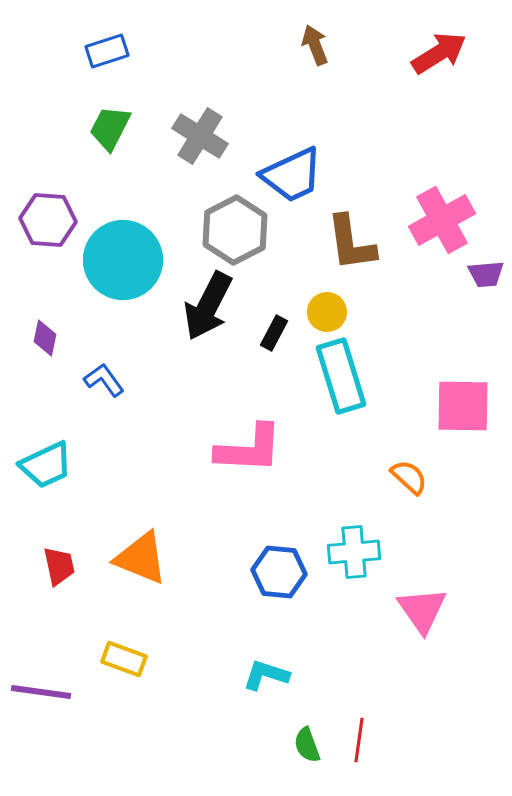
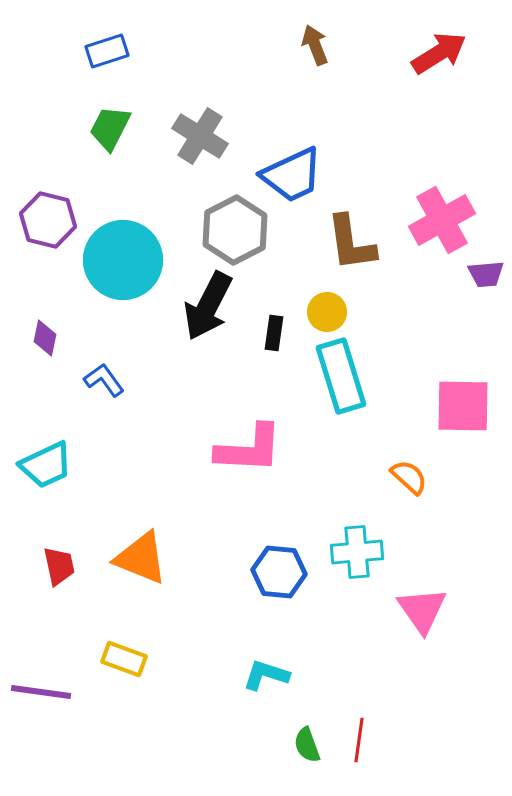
purple hexagon: rotated 10 degrees clockwise
black rectangle: rotated 20 degrees counterclockwise
cyan cross: moved 3 px right
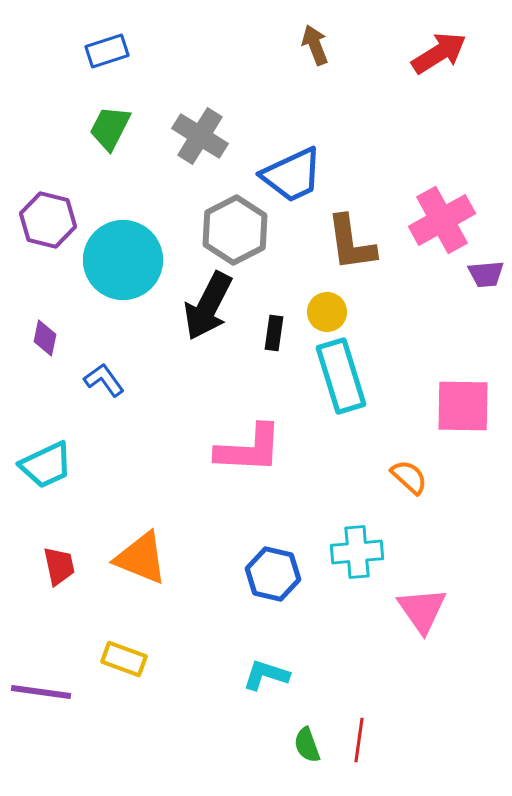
blue hexagon: moved 6 px left, 2 px down; rotated 8 degrees clockwise
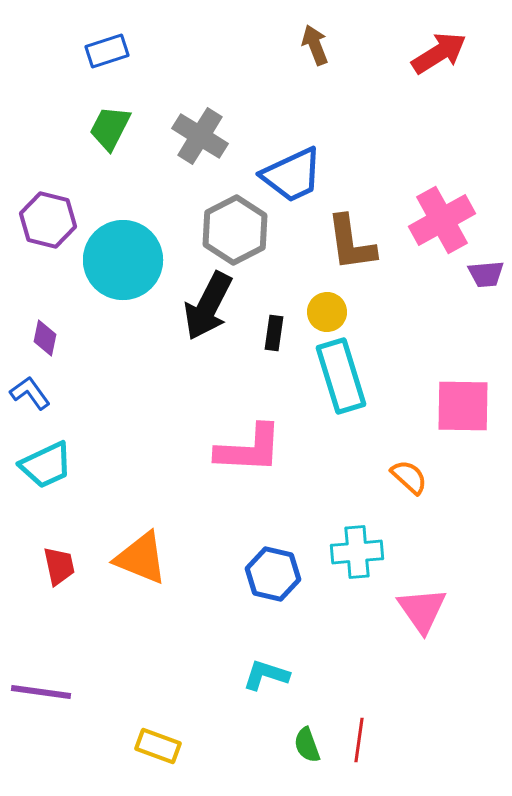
blue L-shape: moved 74 px left, 13 px down
yellow rectangle: moved 34 px right, 87 px down
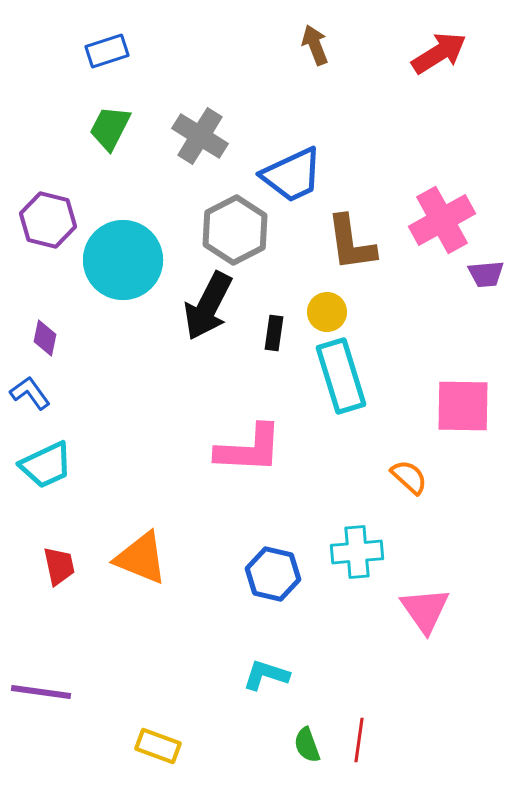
pink triangle: moved 3 px right
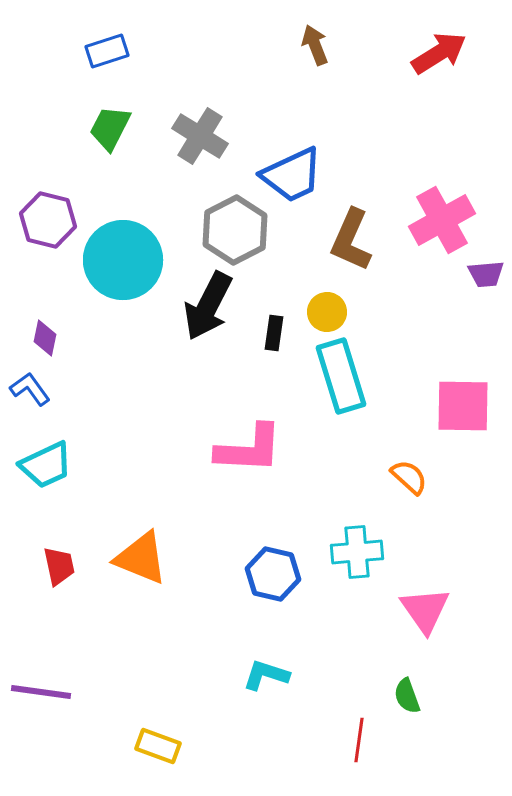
brown L-shape: moved 3 px up; rotated 32 degrees clockwise
blue L-shape: moved 4 px up
green semicircle: moved 100 px right, 49 px up
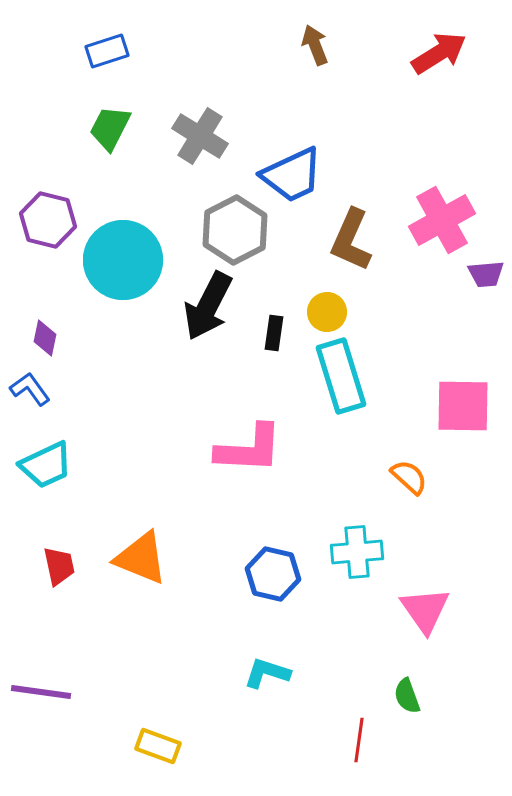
cyan L-shape: moved 1 px right, 2 px up
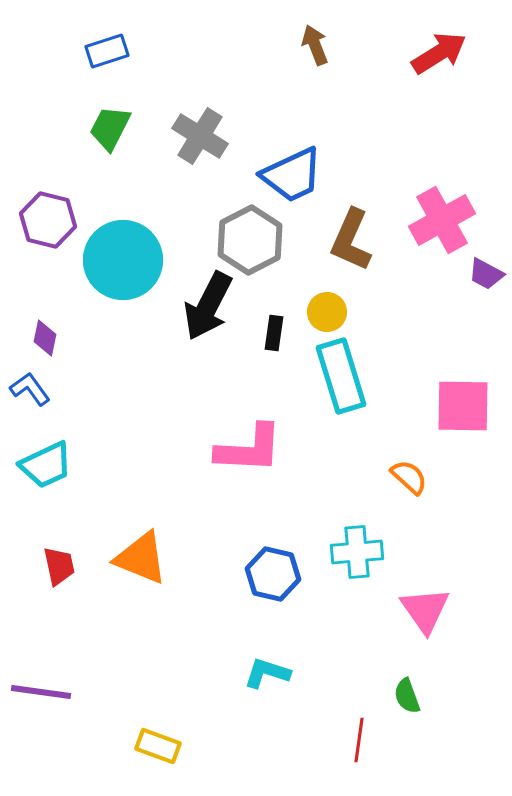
gray hexagon: moved 15 px right, 10 px down
purple trapezoid: rotated 33 degrees clockwise
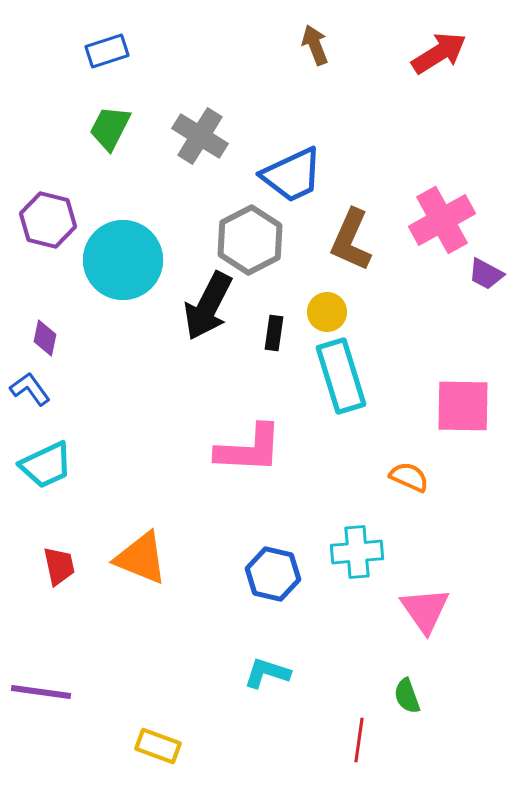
orange semicircle: rotated 18 degrees counterclockwise
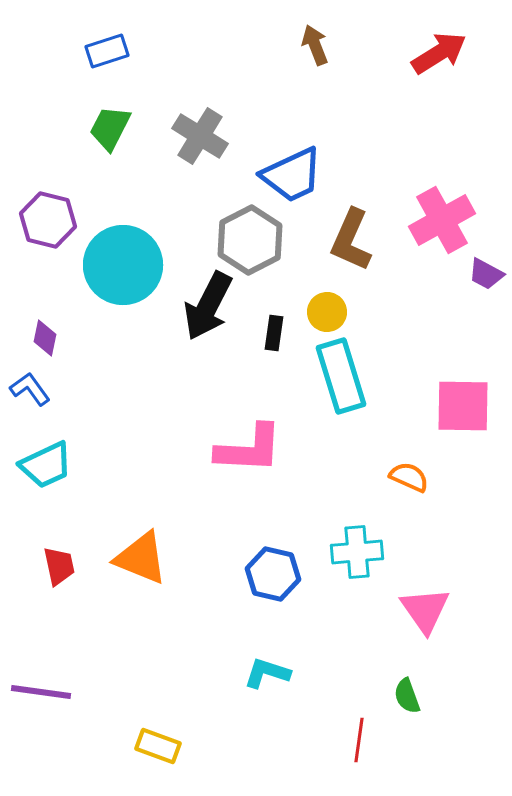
cyan circle: moved 5 px down
